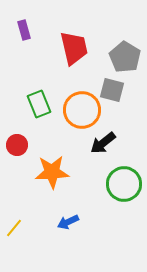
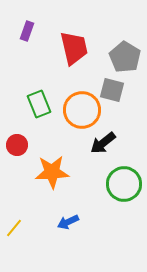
purple rectangle: moved 3 px right, 1 px down; rotated 36 degrees clockwise
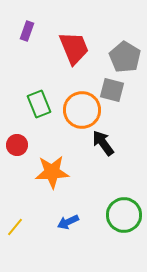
red trapezoid: rotated 9 degrees counterclockwise
black arrow: rotated 92 degrees clockwise
green circle: moved 31 px down
yellow line: moved 1 px right, 1 px up
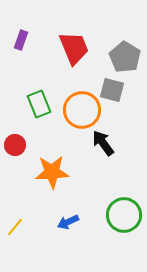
purple rectangle: moved 6 px left, 9 px down
red circle: moved 2 px left
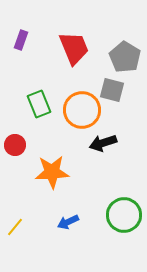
black arrow: rotated 72 degrees counterclockwise
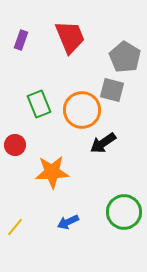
red trapezoid: moved 4 px left, 11 px up
black arrow: rotated 16 degrees counterclockwise
green circle: moved 3 px up
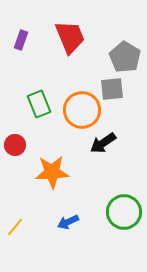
gray square: moved 1 px up; rotated 20 degrees counterclockwise
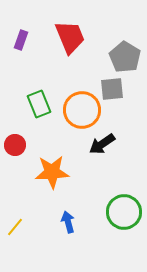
black arrow: moved 1 px left, 1 px down
blue arrow: rotated 100 degrees clockwise
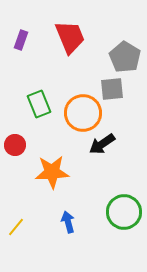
orange circle: moved 1 px right, 3 px down
yellow line: moved 1 px right
